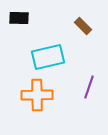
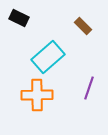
black rectangle: rotated 24 degrees clockwise
cyan rectangle: rotated 28 degrees counterclockwise
purple line: moved 1 px down
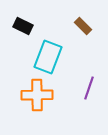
black rectangle: moved 4 px right, 8 px down
cyan rectangle: rotated 28 degrees counterclockwise
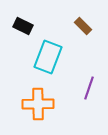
orange cross: moved 1 px right, 9 px down
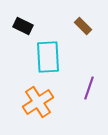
cyan rectangle: rotated 24 degrees counterclockwise
orange cross: moved 2 px up; rotated 32 degrees counterclockwise
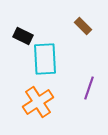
black rectangle: moved 10 px down
cyan rectangle: moved 3 px left, 2 px down
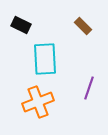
black rectangle: moved 2 px left, 11 px up
orange cross: rotated 12 degrees clockwise
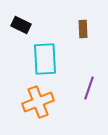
brown rectangle: moved 3 px down; rotated 42 degrees clockwise
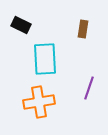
brown rectangle: rotated 12 degrees clockwise
orange cross: moved 1 px right; rotated 12 degrees clockwise
